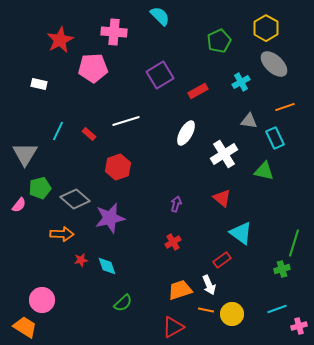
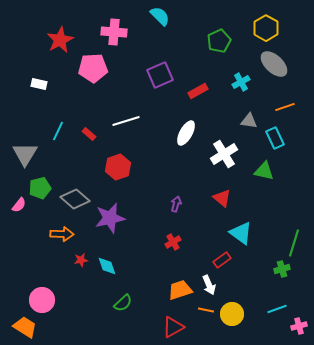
purple square at (160, 75): rotated 8 degrees clockwise
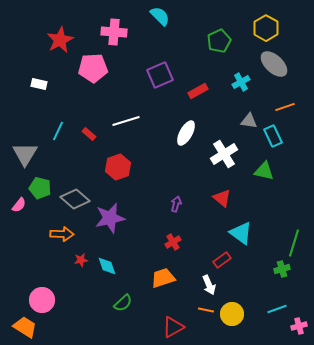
cyan rectangle at (275, 138): moved 2 px left, 2 px up
green pentagon at (40, 188): rotated 30 degrees clockwise
orange trapezoid at (180, 290): moved 17 px left, 12 px up
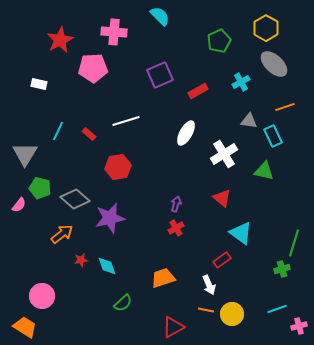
red hexagon at (118, 167): rotated 10 degrees clockwise
orange arrow at (62, 234): rotated 40 degrees counterclockwise
red cross at (173, 242): moved 3 px right, 14 px up
pink circle at (42, 300): moved 4 px up
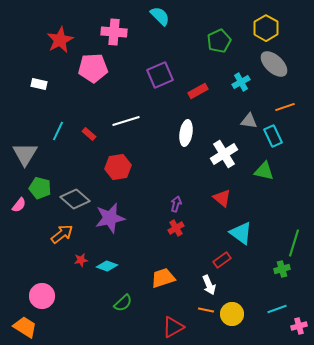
white ellipse at (186, 133): rotated 20 degrees counterclockwise
cyan diamond at (107, 266): rotated 50 degrees counterclockwise
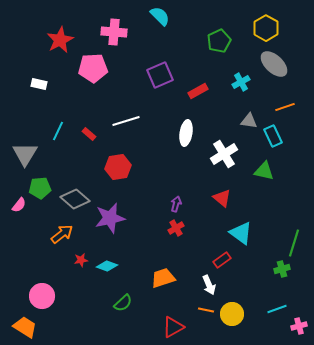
green pentagon at (40, 188): rotated 20 degrees counterclockwise
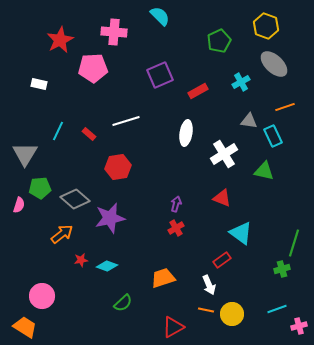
yellow hexagon at (266, 28): moved 2 px up; rotated 10 degrees counterclockwise
red triangle at (222, 198): rotated 18 degrees counterclockwise
pink semicircle at (19, 205): rotated 21 degrees counterclockwise
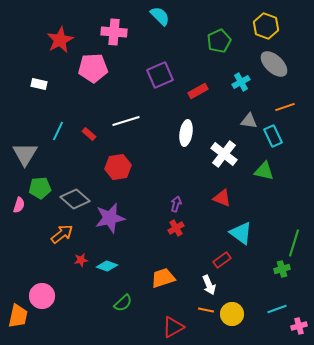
white cross at (224, 154): rotated 20 degrees counterclockwise
orange trapezoid at (25, 327): moved 7 px left, 11 px up; rotated 70 degrees clockwise
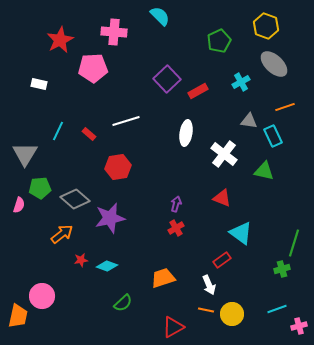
purple square at (160, 75): moved 7 px right, 4 px down; rotated 20 degrees counterclockwise
